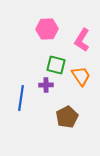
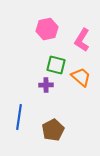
pink hexagon: rotated 10 degrees counterclockwise
orange trapezoid: moved 1 px down; rotated 15 degrees counterclockwise
blue line: moved 2 px left, 19 px down
brown pentagon: moved 14 px left, 13 px down
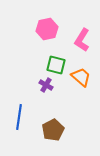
purple cross: rotated 32 degrees clockwise
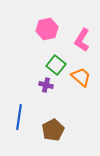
green square: rotated 24 degrees clockwise
purple cross: rotated 16 degrees counterclockwise
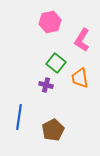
pink hexagon: moved 3 px right, 7 px up
green square: moved 2 px up
orange trapezoid: moved 1 px left, 1 px down; rotated 140 degrees counterclockwise
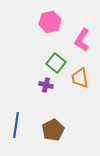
blue line: moved 3 px left, 8 px down
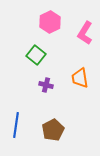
pink hexagon: rotated 15 degrees counterclockwise
pink L-shape: moved 3 px right, 7 px up
green square: moved 20 px left, 8 px up
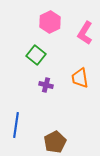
brown pentagon: moved 2 px right, 12 px down
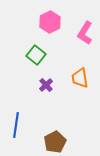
purple cross: rotated 32 degrees clockwise
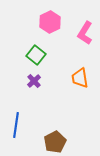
purple cross: moved 12 px left, 4 px up
